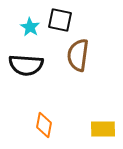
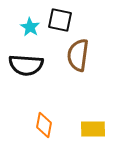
yellow rectangle: moved 10 px left
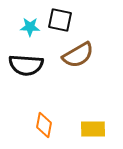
cyan star: rotated 30 degrees counterclockwise
brown semicircle: rotated 128 degrees counterclockwise
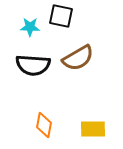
black square: moved 1 px right, 4 px up
brown semicircle: moved 3 px down
black semicircle: moved 7 px right
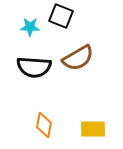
black square: rotated 10 degrees clockwise
black semicircle: moved 1 px right, 2 px down
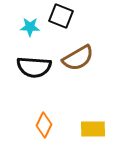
orange diamond: rotated 15 degrees clockwise
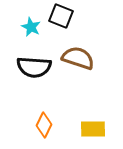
cyan star: moved 1 px right; rotated 24 degrees clockwise
brown semicircle: rotated 132 degrees counterclockwise
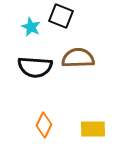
brown semicircle: rotated 20 degrees counterclockwise
black semicircle: moved 1 px right
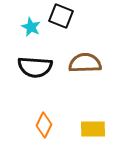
brown semicircle: moved 7 px right, 5 px down
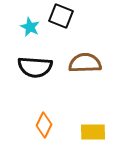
cyan star: moved 1 px left
yellow rectangle: moved 3 px down
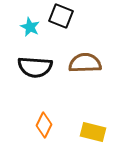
yellow rectangle: rotated 15 degrees clockwise
